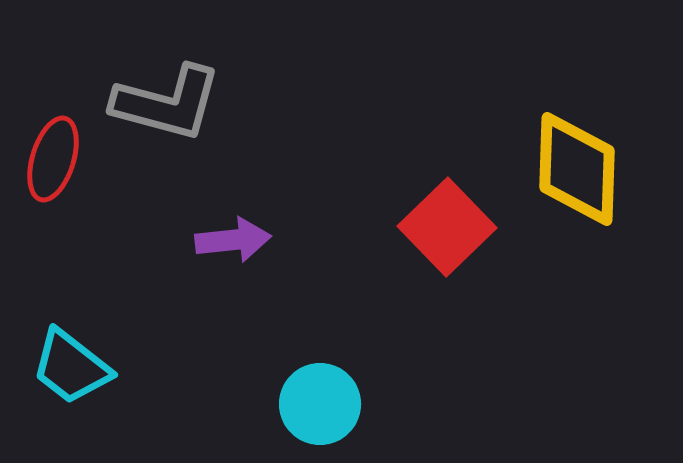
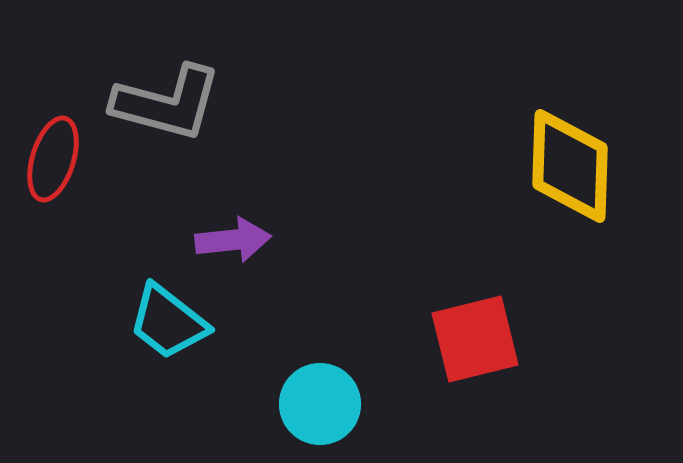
yellow diamond: moved 7 px left, 3 px up
red square: moved 28 px right, 112 px down; rotated 30 degrees clockwise
cyan trapezoid: moved 97 px right, 45 px up
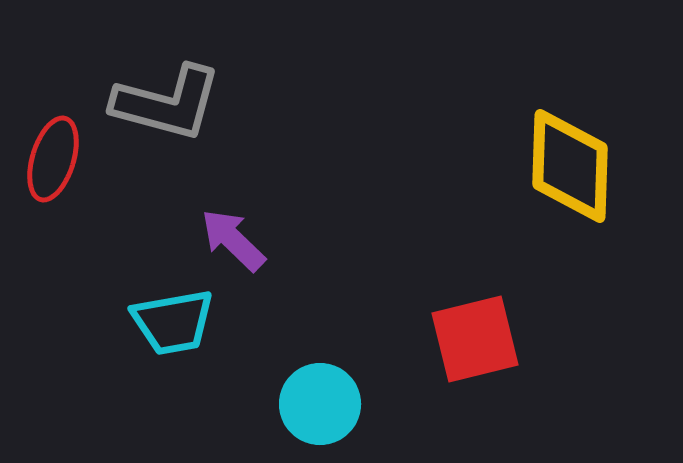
purple arrow: rotated 130 degrees counterclockwise
cyan trapezoid: moved 5 px right; rotated 48 degrees counterclockwise
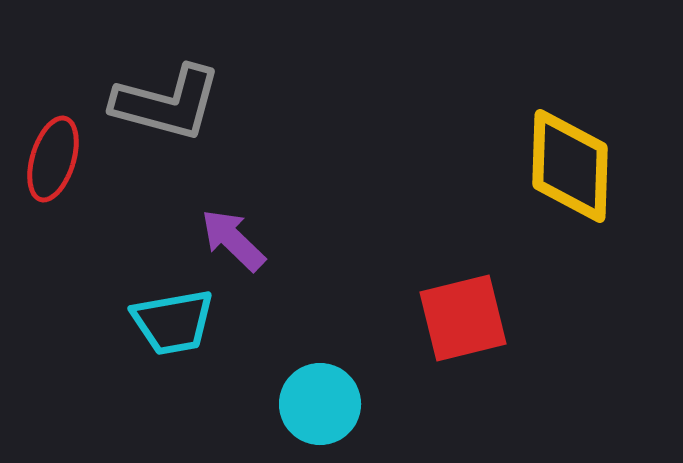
red square: moved 12 px left, 21 px up
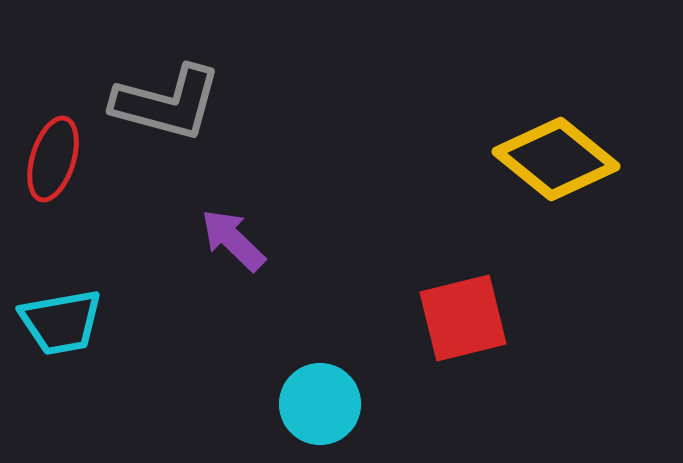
yellow diamond: moved 14 px left, 7 px up; rotated 53 degrees counterclockwise
cyan trapezoid: moved 112 px left
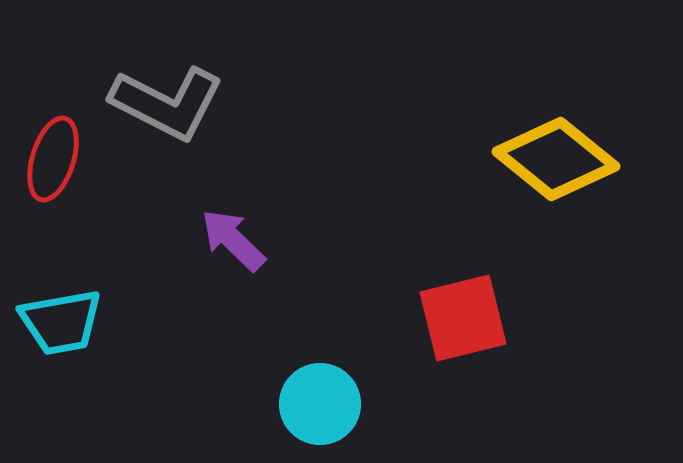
gray L-shape: rotated 12 degrees clockwise
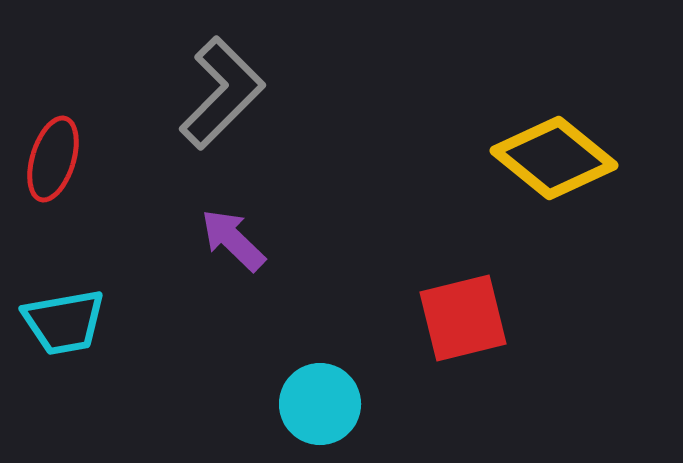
gray L-shape: moved 55 px right, 10 px up; rotated 72 degrees counterclockwise
yellow diamond: moved 2 px left, 1 px up
cyan trapezoid: moved 3 px right
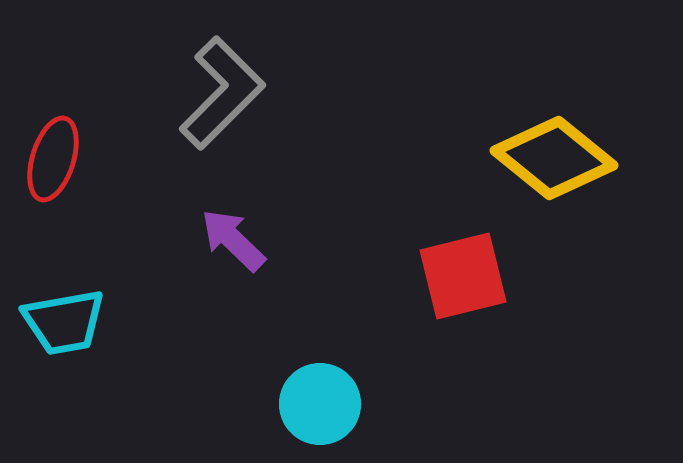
red square: moved 42 px up
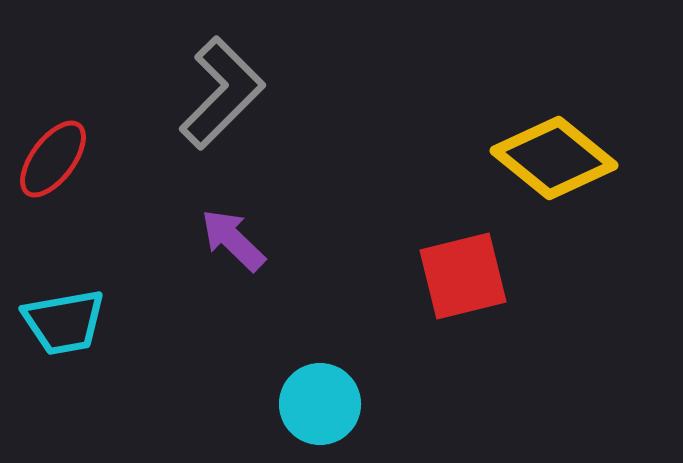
red ellipse: rotated 20 degrees clockwise
